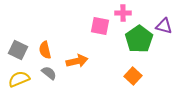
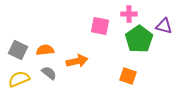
pink cross: moved 6 px right, 1 px down
orange semicircle: rotated 96 degrees clockwise
orange square: moved 5 px left; rotated 24 degrees counterclockwise
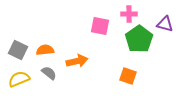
purple triangle: moved 1 px right, 2 px up
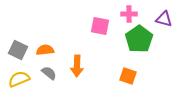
purple triangle: moved 1 px left, 5 px up
orange arrow: moved 5 px down; rotated 105 degrees clockwise
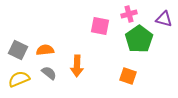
pink cross: rotated 14 degrees counterclockwise
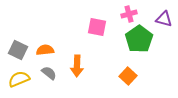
pink square: moved 3 px left, 1 px down
orange square: rotated 24 degrees clockwise
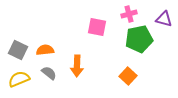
green pentagon: rotated 24 degrees clockwise
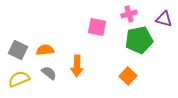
green pentagon: moved 1 px down
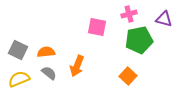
orange semicircle: moved 1 px right, 2 px down
orange arrow: rotated 20 degrees clockwise
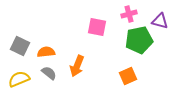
purple triangle: moved 4 px left, 2 px down
gray square: moved 2 px right, 4 px up
orange square: rotated 24 degrees clockwise
